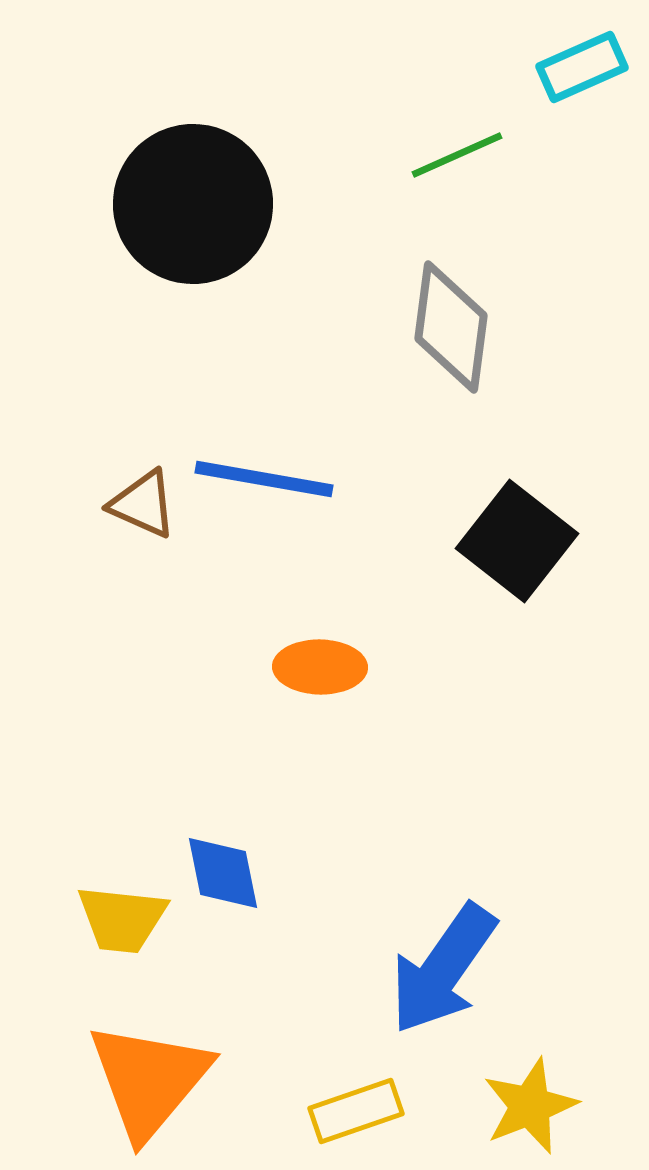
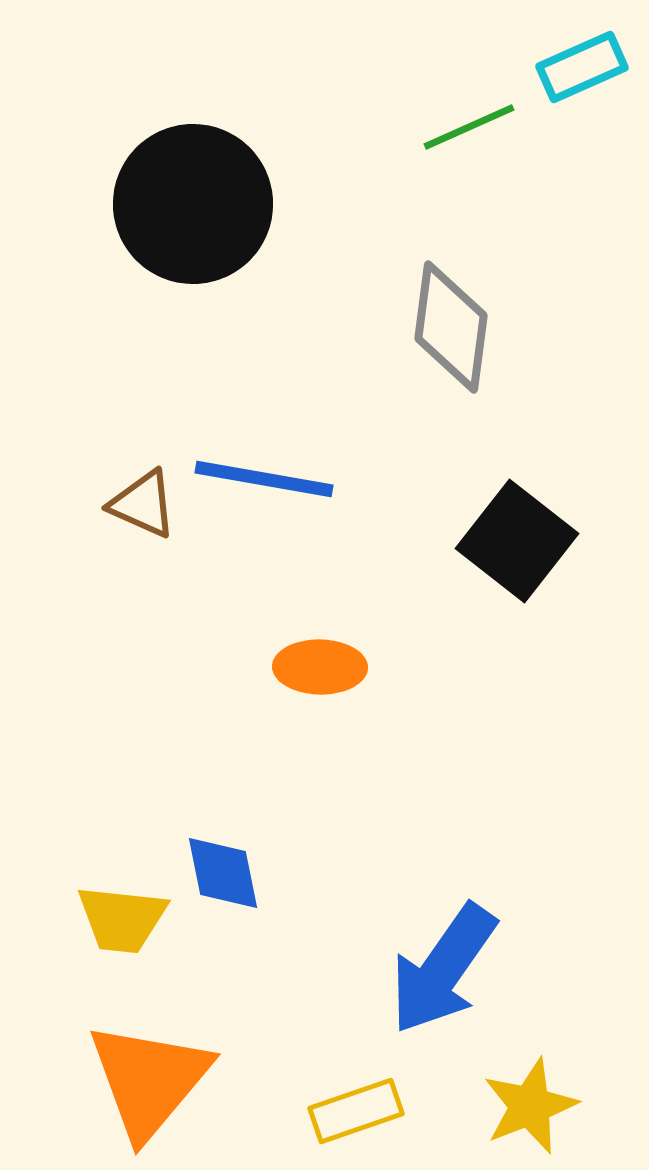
green line: moved 12 px right, 28 px up
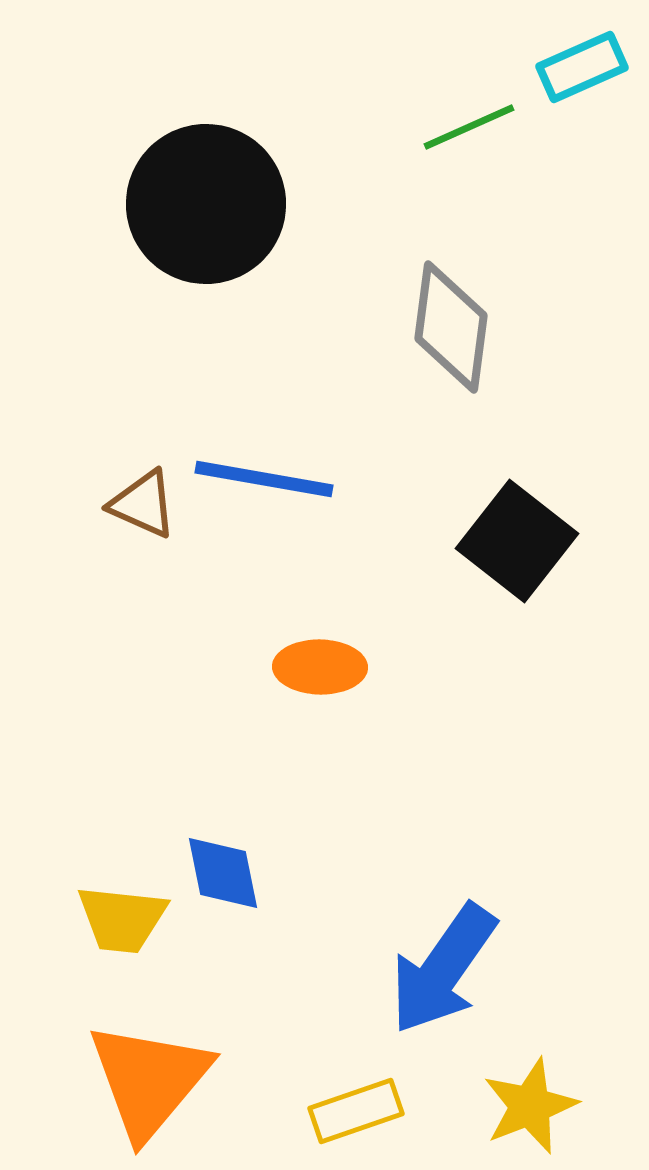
black circle: moved 13 px right
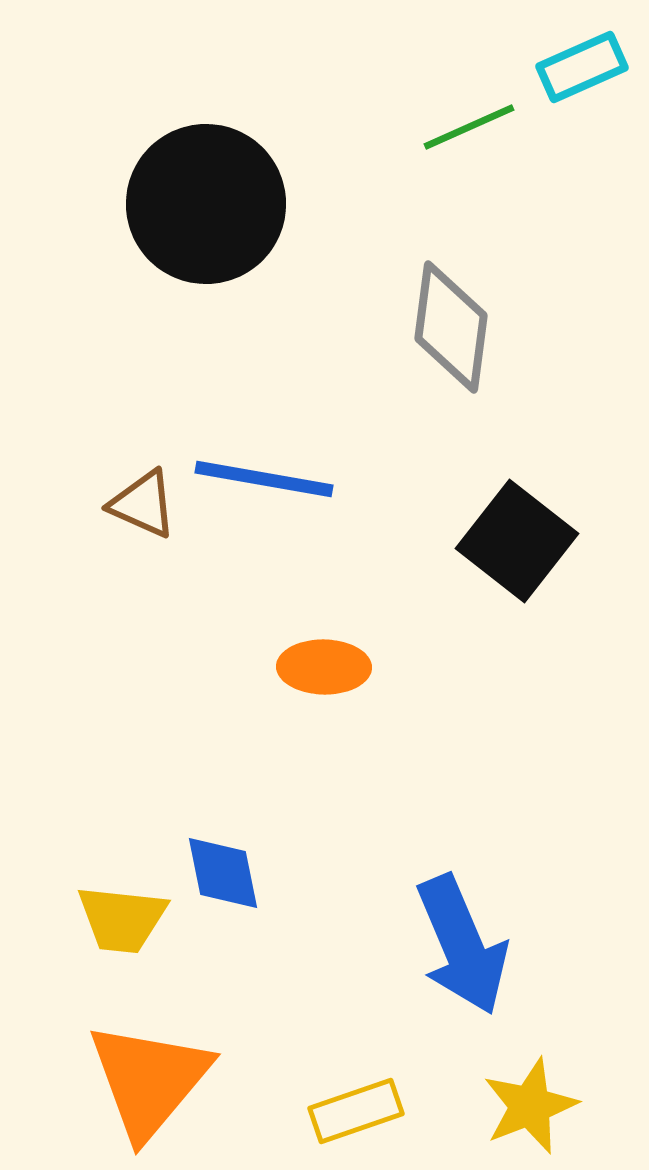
orange ellipse: moved 4 px right
blue arrow: moved 19 px right, 24 px up; rotated 58 degrees counterclockwise
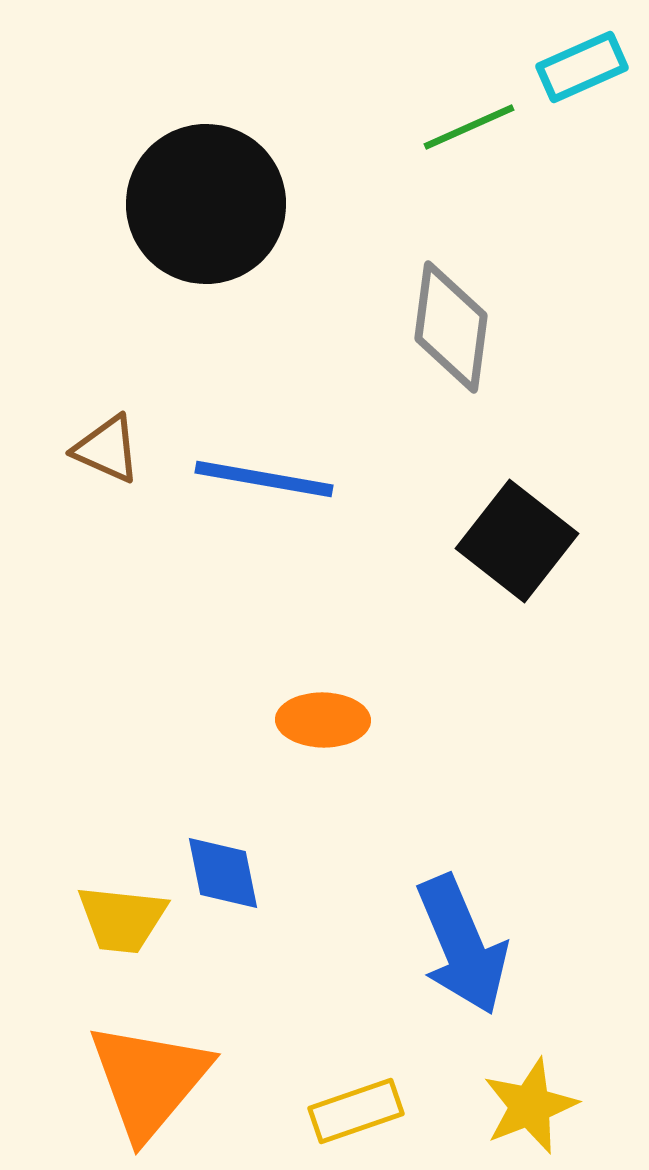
brown triangle: moved 36 px left, 55 px up
orange ellipse: moved 1 px left, 53 px down
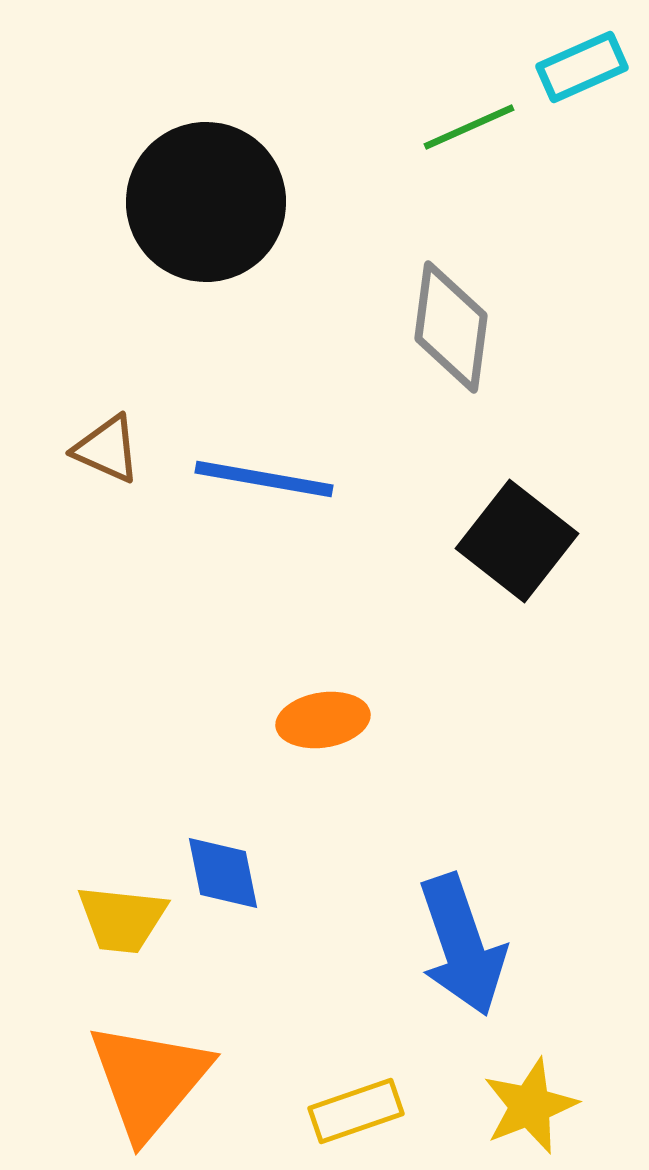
black circle: moved 2 px up
orange ellipse: rotated 10 degrees counterclockwise
blue arrow: rotated 4 degrees clockwise
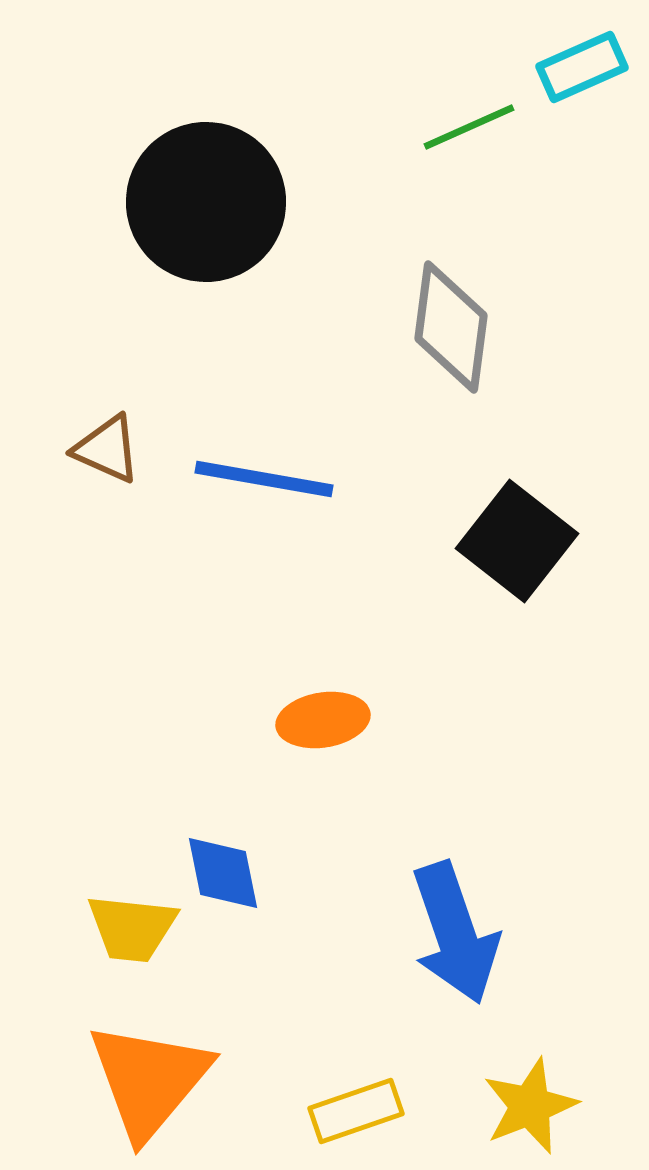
yellow trapezoid: moved 10 px right, 9 px down
blue arrow: moved 7 px left, 12 px up
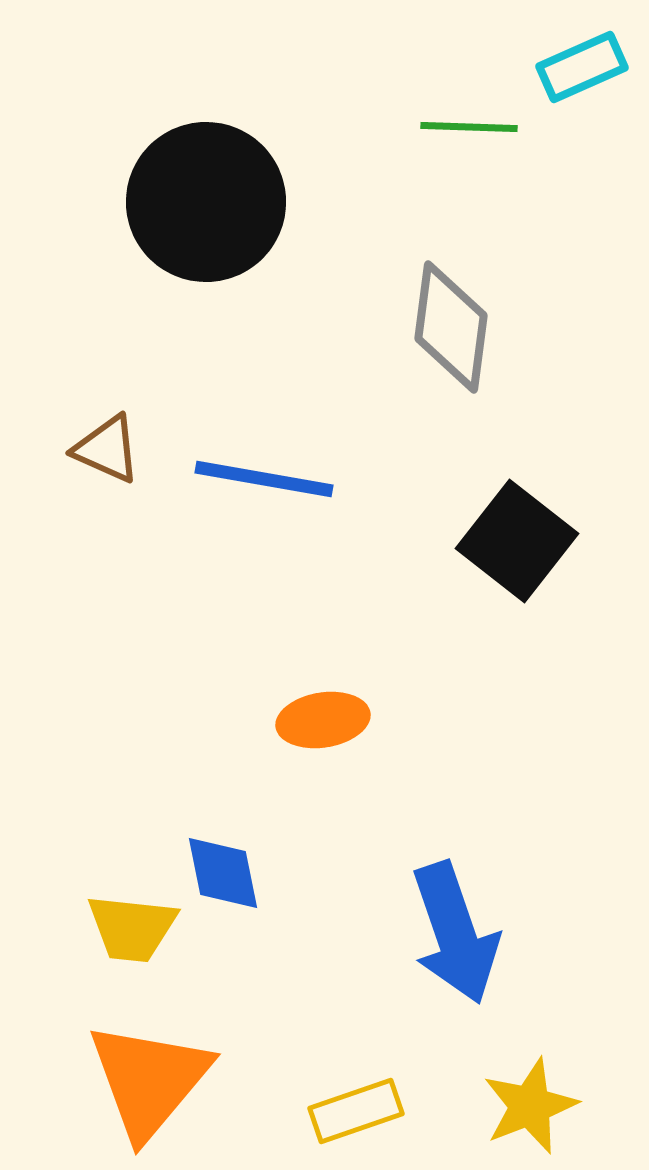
green line: rotated 26 degrees clockwise
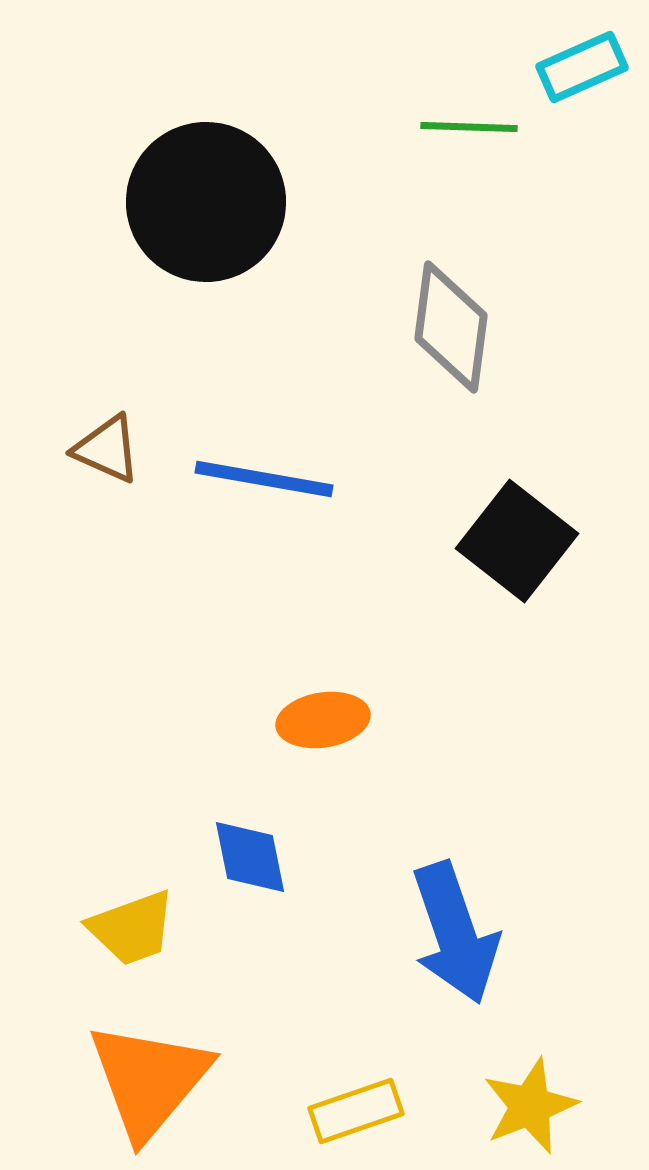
blue diamond: moved 27 px right, 16 px up
yellow trapezoid: rotated 26 degrees counterclockwise
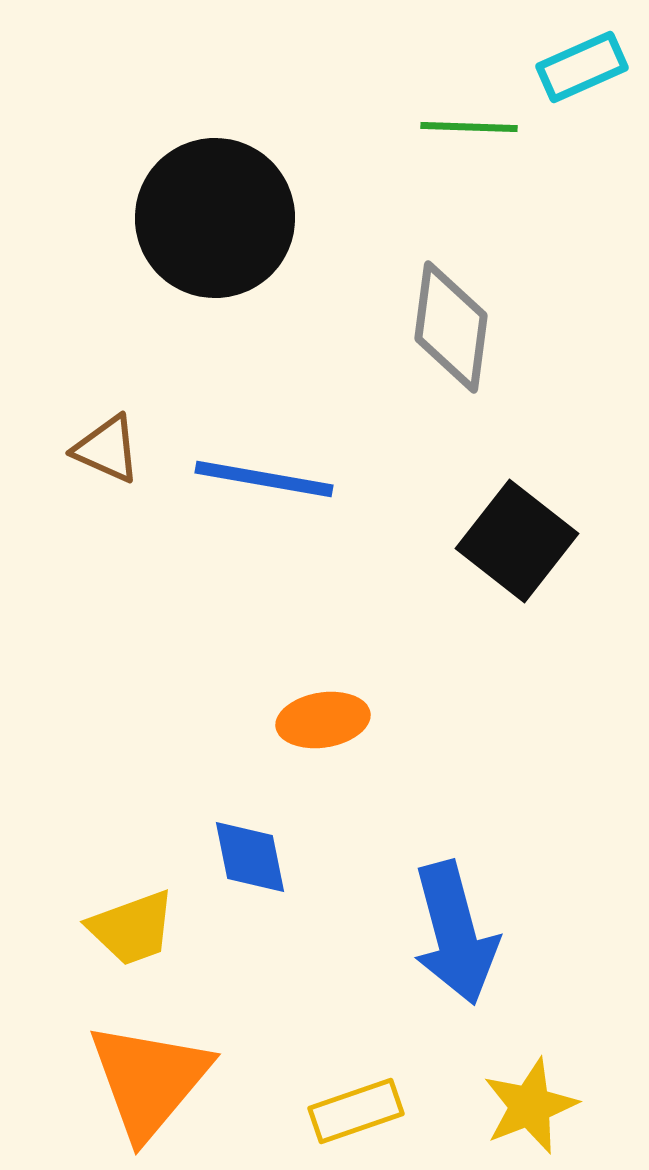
black circle: moved 9 px right, 16 px down
blue arrow: rotated 4 degrees clockwise
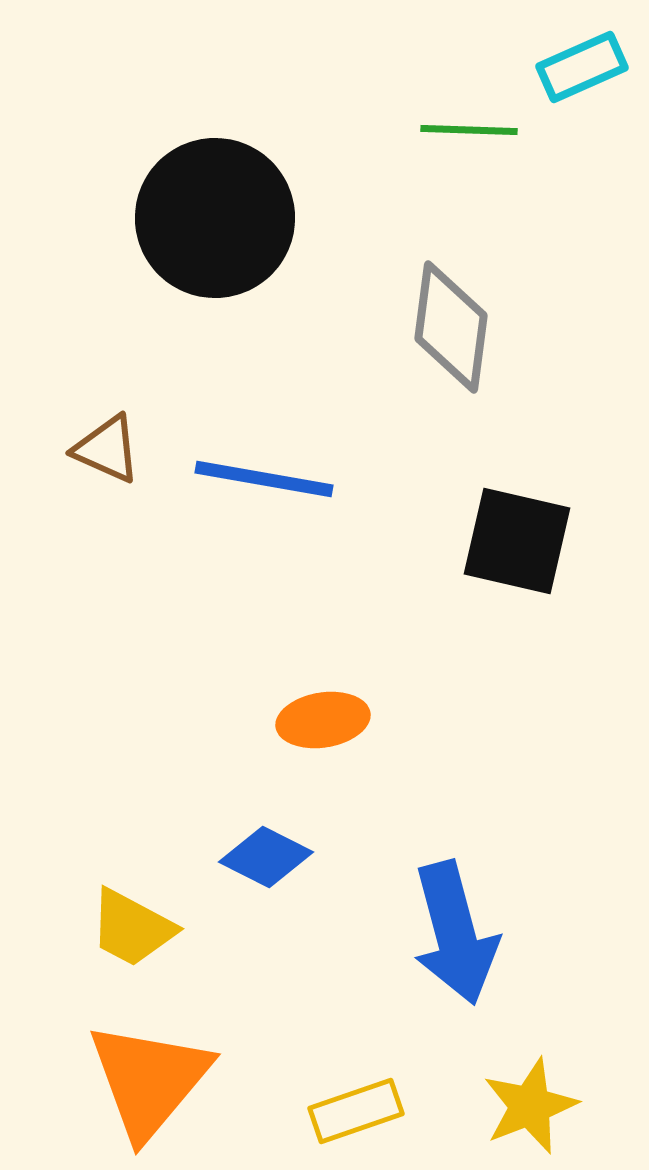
green line: moved 3 px down
black square: rotated 25 degrees counterclockwise
blue diamond: moved 16 px right; rotated 52 degrees counterclockwise
yellow trapezoid: rotated 48 degrees clockwise
